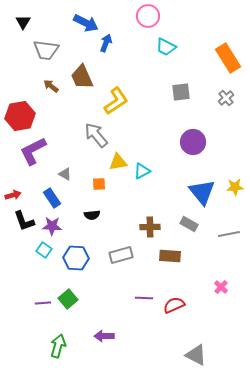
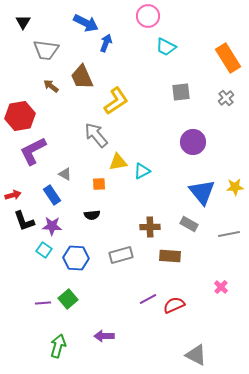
blue rectangle at (52, 198): moved 3 px up
purple line at (144, 298): moved 4 px right, 1 px down; rotated 30 degrees counterclockwise
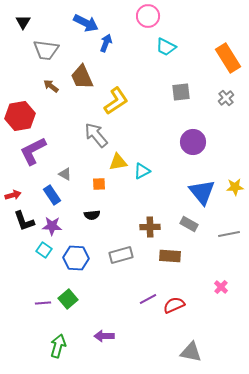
gray triangle at (196, 355): moved 5 px left, 3 px up; rotated 15 degrees counterclockwise
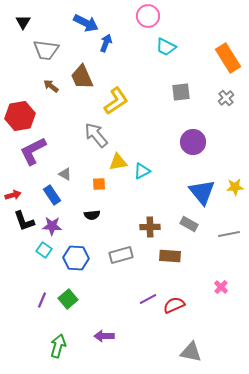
purple line at (43, 303): moved 1 px left, 3 px up; rotated 63 degrees counterclockwise
